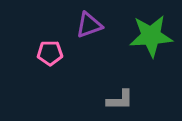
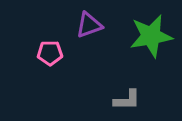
green star: rotated 6 degrees counterclockwise
gray L-shape: moved 7 px right
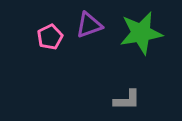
green star: moved 10 px left, 3 px up
pink pentagon: moved 16 px up; rotated 25 degrees counterclockwise
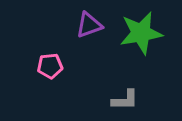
pink pentagon: moved 29 px down; rotated 20 degrees clockwise
gray L-shape: moved 2 px left
